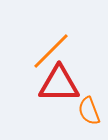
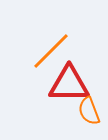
red triangle: moved 10 px right
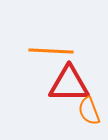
orange line: rotated 48 degrees clockwise
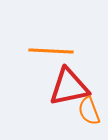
red triangle: moved 3 px down; rotated 12 degrees counterclockwise
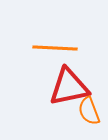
orange line: moved 4 px right, 3 px up
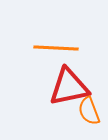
orange line: moved 1 px right
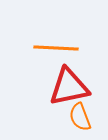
orange semicircle: moved 9 px left, 6 px down
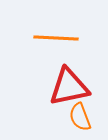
orange line: moved 10 px up
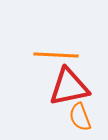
orange line: moved 17 px down
